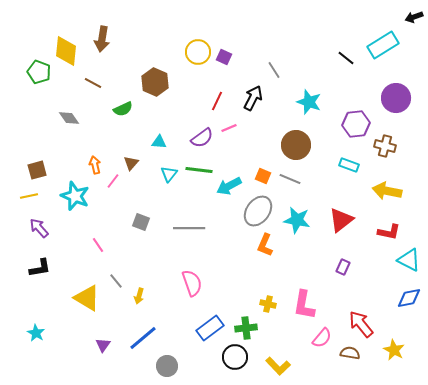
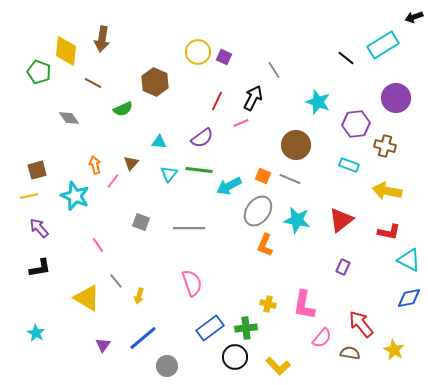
cyan star at (309, 102): moved 9 px right
pink line at (229, 128): moved 12 px right, 5 px up
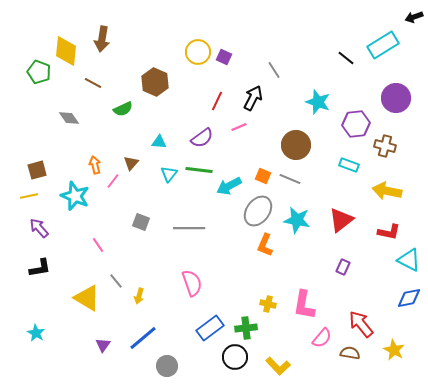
pink line at (241, 123): moved 2 px left, 4 px down
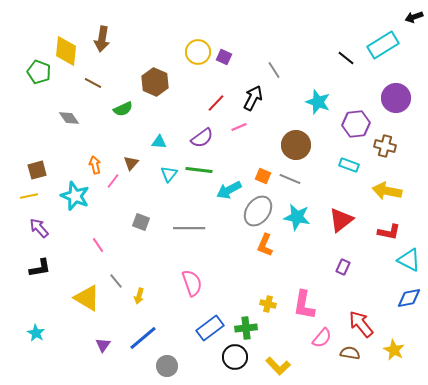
red line at (217, 101): moved 1 px left, 2 px down; rotated 18 degrees clockwise
cyan arrow at (229, 186): moved 4 px down
cyan star at (297, 220): moved 3 px up
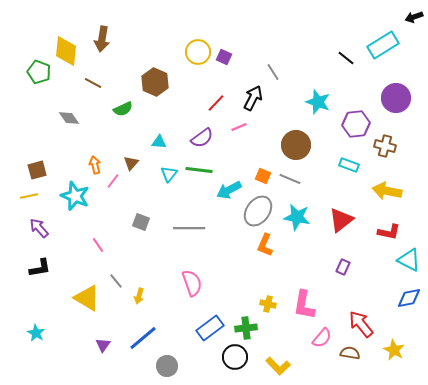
gray line at (274, 70): moved 1 px left, 2 px down
